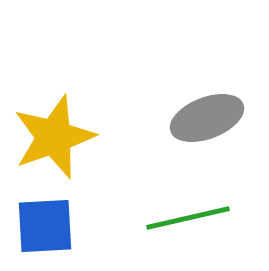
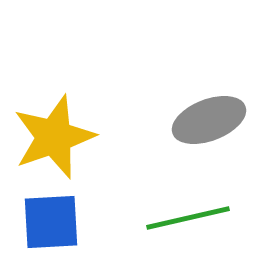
gray ellipse: moved 2 px right, 2 px down
blue square: moved 6 px right, 4 px up
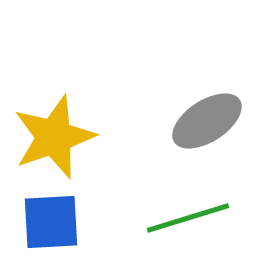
gray ellipse: moved 2 px left, 1 px down; rotated 12 degrees counterclockwise
green line: rotated 4 degrees counterclockwise
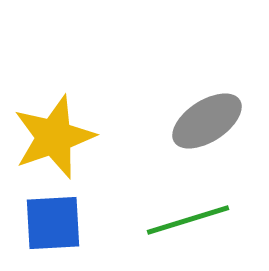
green line: moved 2 px down
blue square: moved 2 px right, 1 px down
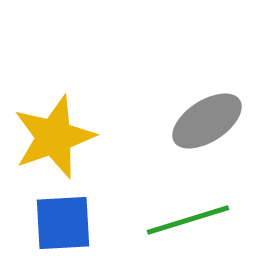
blue square: moved 10 px right
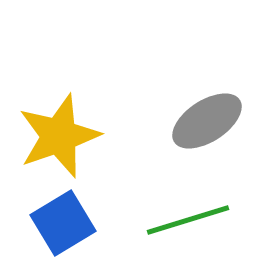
yellow star: moved 5 px right, 1 px up
blue square: rotated 28 degrees counterclockwise
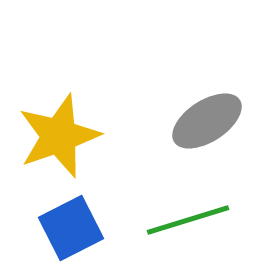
blue square: moved 8 px right, 5 px down; rotated 4 degrees clockwise
